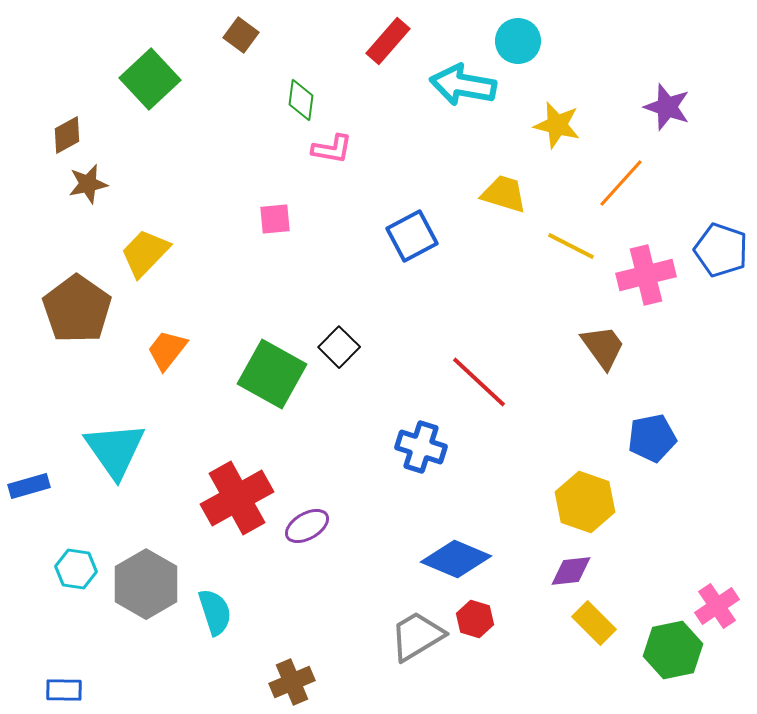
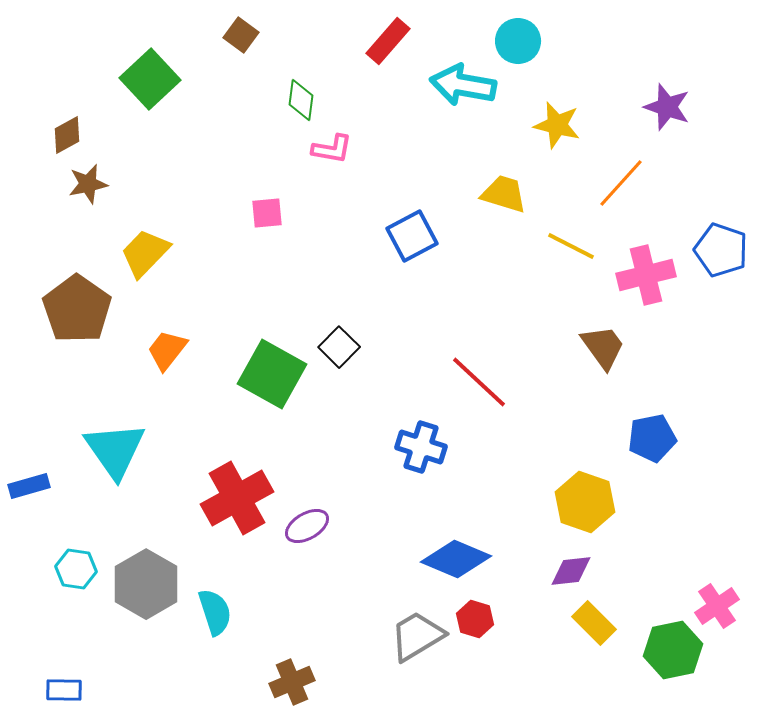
pink square at (275, 219): moved 8 px left, 6 px up
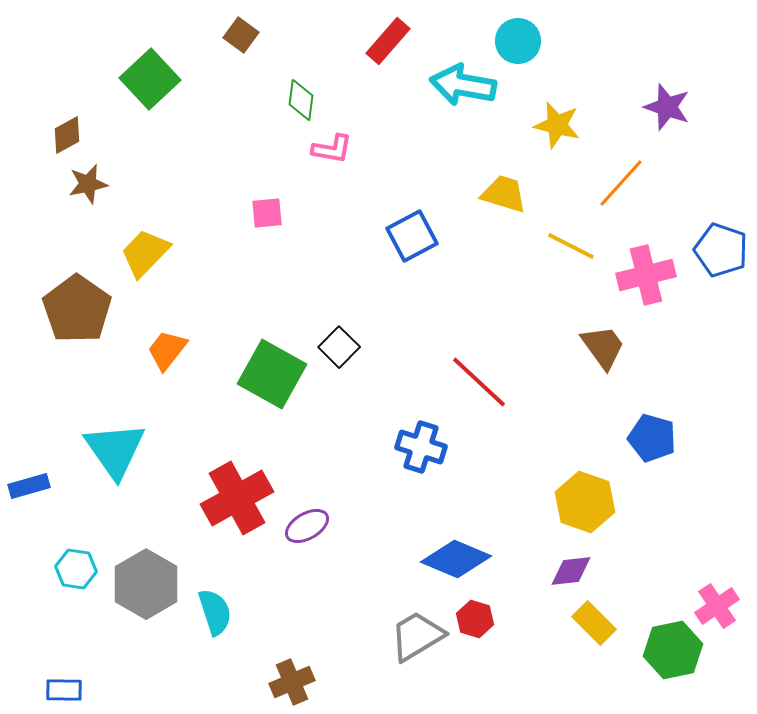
blue pentagon at (652, 438): rotated 27 degrees clockwise
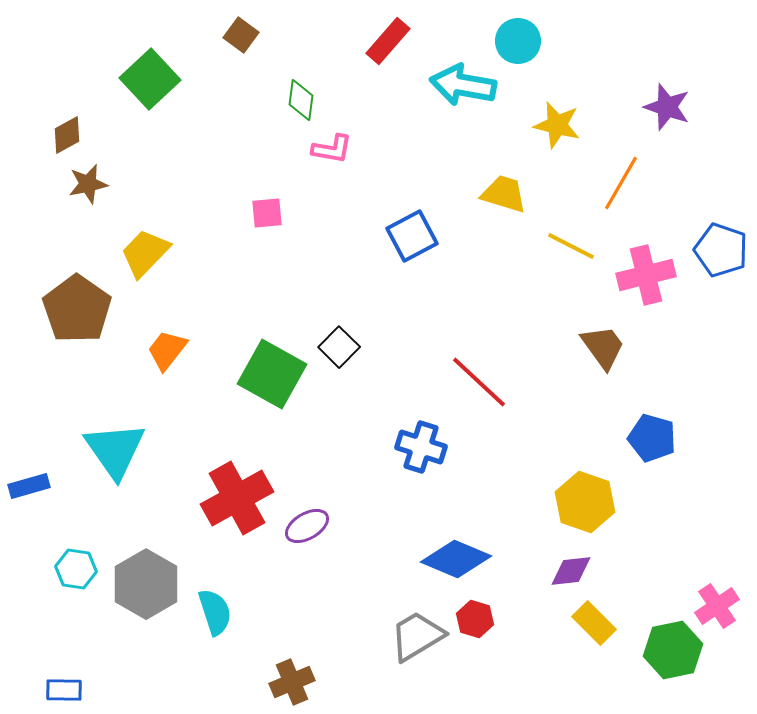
orange line at (621, 183): rotated 12 degrees counterclockwise
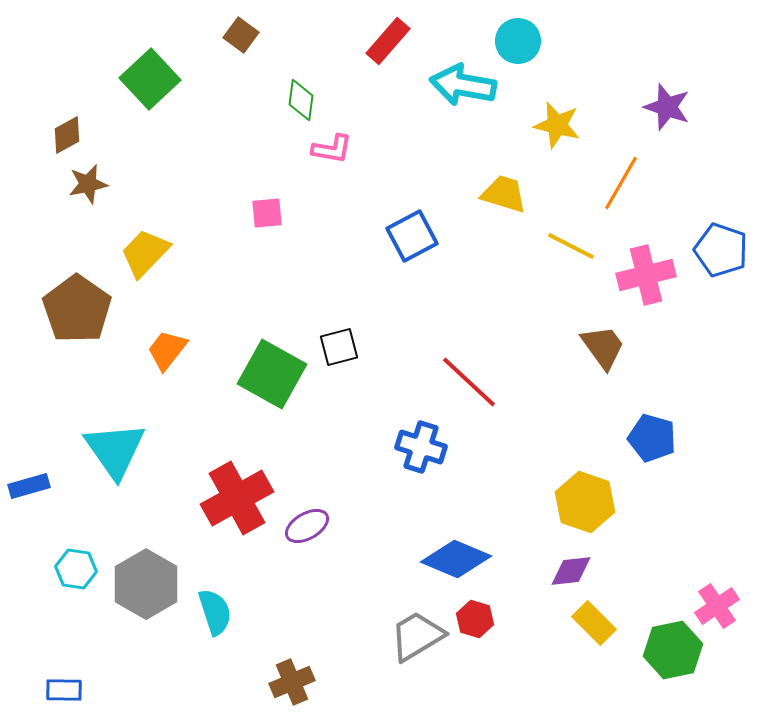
black square at (339, 347): rotated 30 degrees clockwise
red line at (479, 382): moved 10 px left
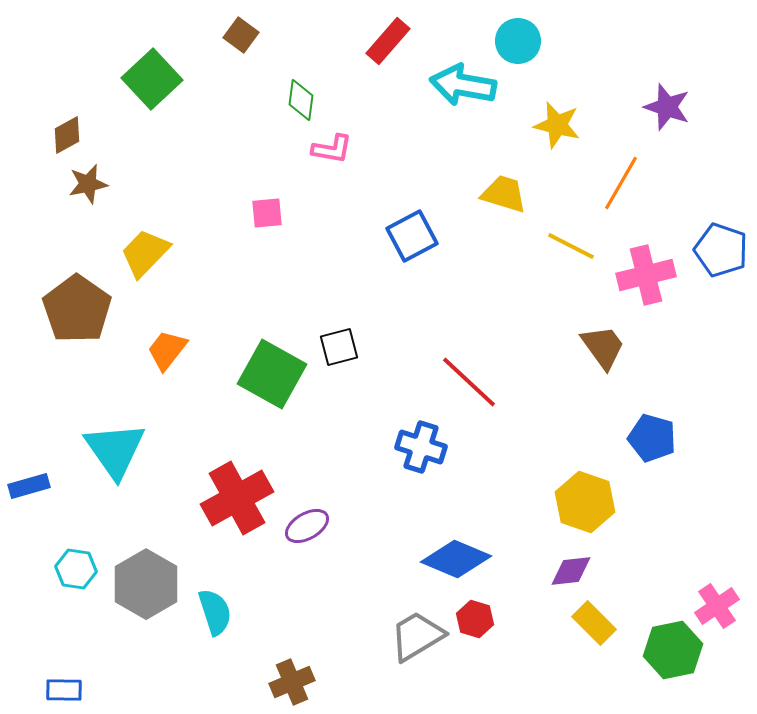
green square at (150, 79): moved 2 px right
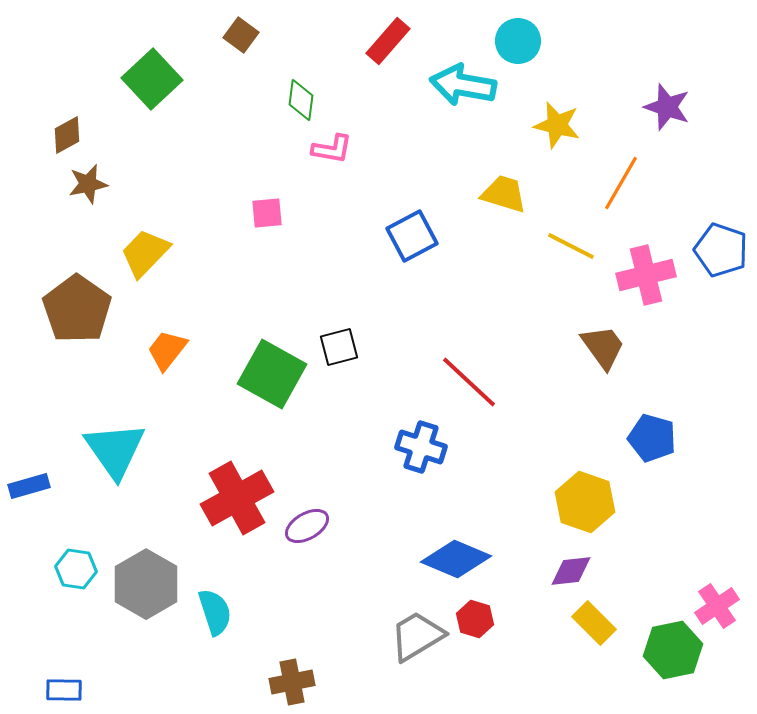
brown cross at (292, 682): rotated 12 degrees clockwise
